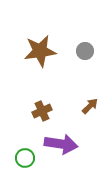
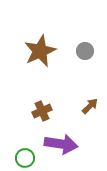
brown star: rotated 16 degrees counterclockwise
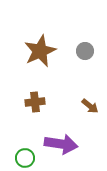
brown arrow: rotated 84 degrees clockwise
brown cross: moved 7 px left, 9 px up; rotated 18 degrees clockwise
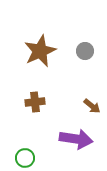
brown arrow: moved 2 px right
purple arrow: moved 15 px right, 5 px up
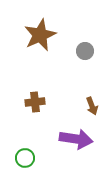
brown star: moved 16 px up
brown arrow: rotated 30 degrees clockwise
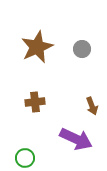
brown star: moved 3 px left, 12 px down
gray circle: moved 3 px left, 2 px up
purple arrow: rotated 16 degrees clockwise
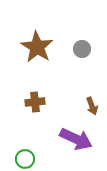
brown star: rotated 16 degrees counterclockwise
green circle: moved 1 px down
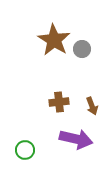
brown star: moved 17 px right, 7 px up
brown cross: moved 24 px right
purple arrow: rotated 12 degrees counterclockwise
green circle: moved 9 px up
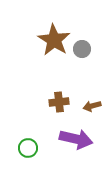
brown arrow: rotated 96 degrees clockwise
green circle: moved 3 px right, 2 px up
